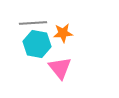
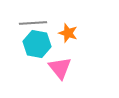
orange star: moved 5 px right; rotated 24 degrees clockwise
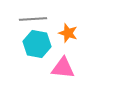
gray line: moved 4 px up
pink triangle: moved 3 px right; rotated 45 degrees counterclockwise
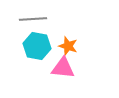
orange star: moved 13 px down
cyan hexagon: moved 2 px down
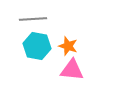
pink triangle: moved 9 px right, 2 px down
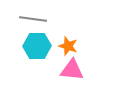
gray line: rotated 12 degrees clockwise
cyan hexagon: rotated 12 degrees counterclockwise
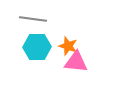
cyan hexagon: moved 1 px down
pink triangle: moved 4 px right, 8 px up
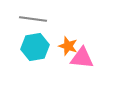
cyan hexagon: moved 2 px left; rotated 8 degrees counterclockwise
pink triangle: moved 6 px right, 4 px up
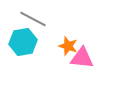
gray line: rotated 20 degrees clockwise
cyan hexagon: moved 12 px left, 5 px up
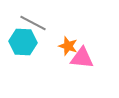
gray line: moved 4 px down
cyan hexagon: rotated 12 degrees clockwise
